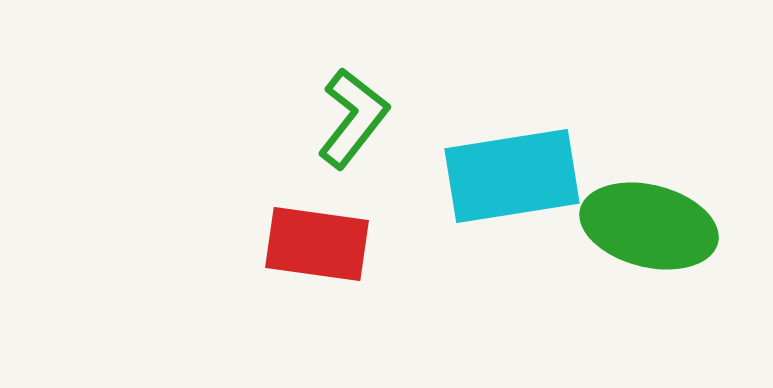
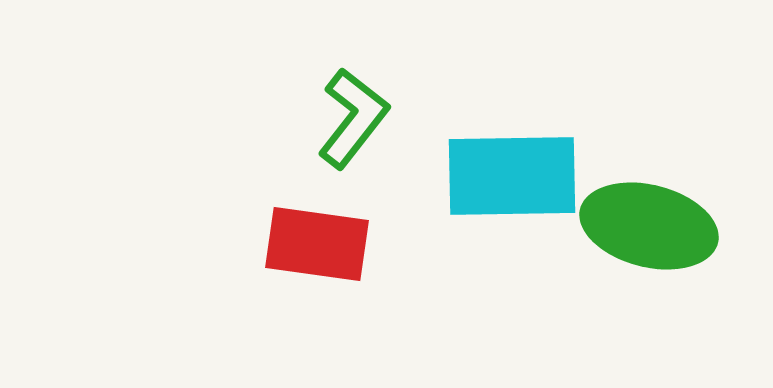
cyan rectangle: rotated 8 degrees clockwise
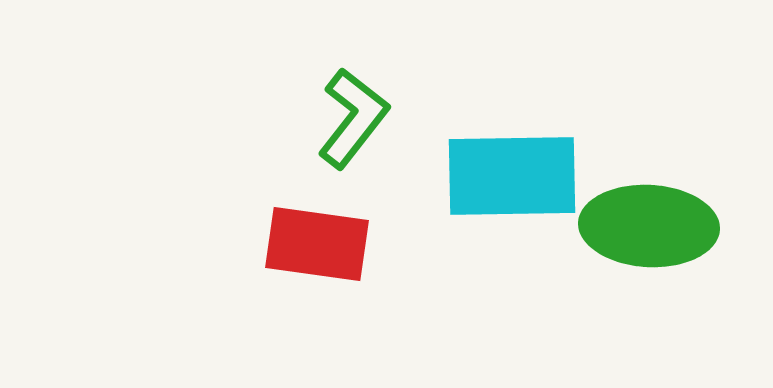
green ellipse: rotated 11 degrees counterclockwise
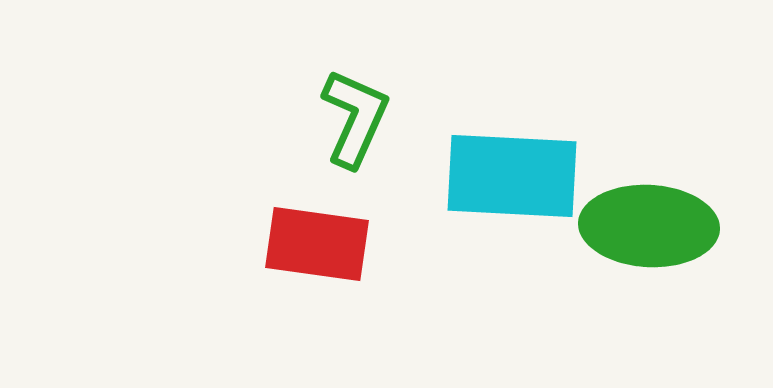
green L-shape: moved 2 px right; rotated 14 degrees counterclockwise
cyan rectangle: rotated 4 degrees clockwise
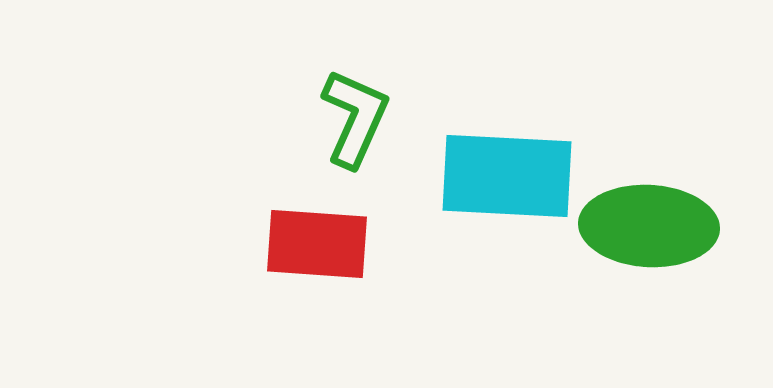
cyan rectangle: moved 5 px left
red rectangle: rotated 4 degrees counterclockwise
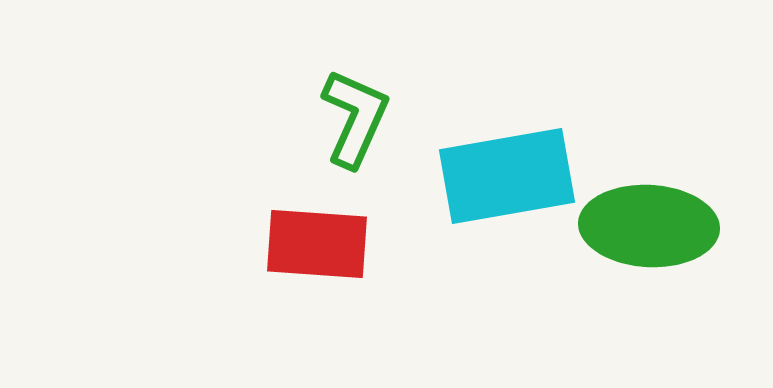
cyan rectangle: rotated 13 degrees counterclockwise
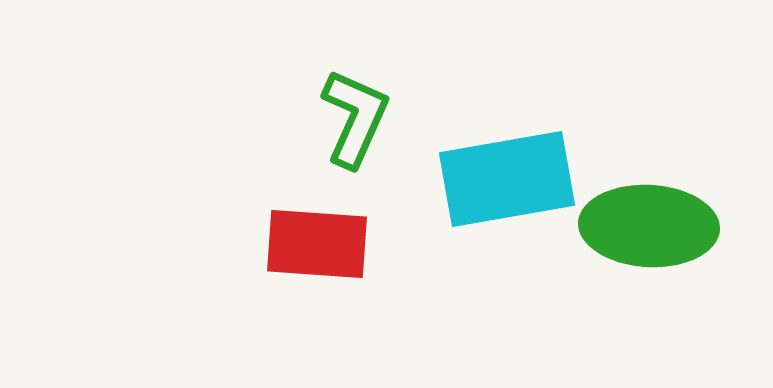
cyan rectangle: moved 3 px down
